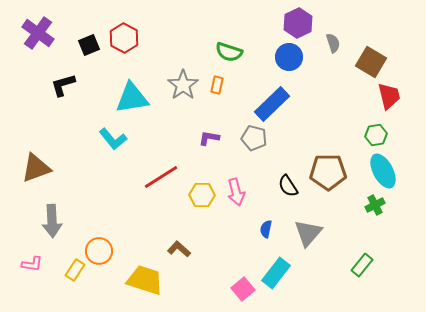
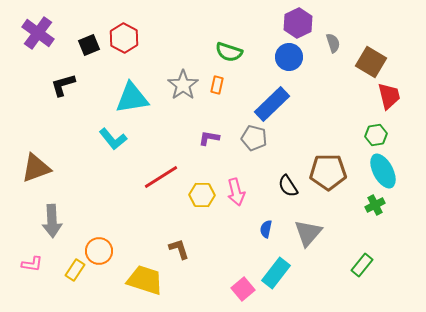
brown L-shape: rotated 30 degrees clockwise
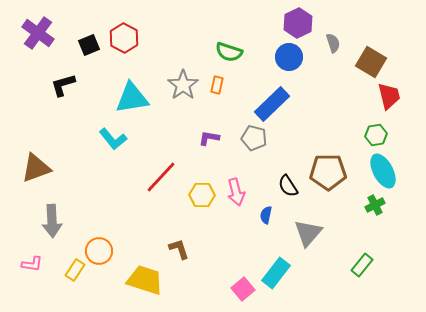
red line: rotated 15 degrees counterclockwise
blue semicircle: moved 14 px up
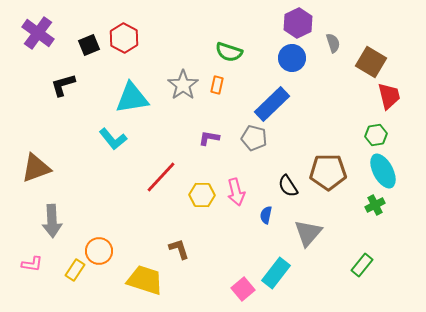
blue circle: moved 3 px right, 1 px down
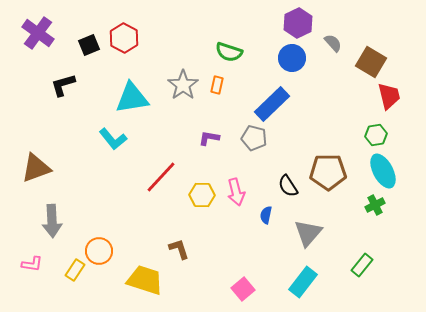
gray semicircle: rotated 24 degrees counterclockwise
cyan rectangle: moved 27 px right, 9 px down
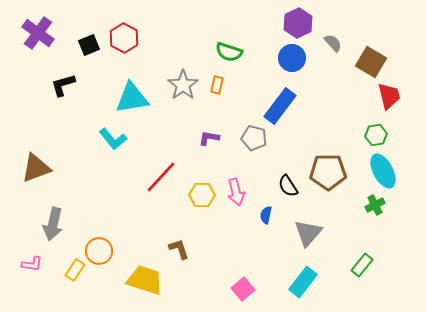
blue rectangle: moved 8 px right, 2 px down; rotated 9 degrees counterclockwise
gray arrow: moved 1 px right, 3 px down; rotated 16 degrees clockwise
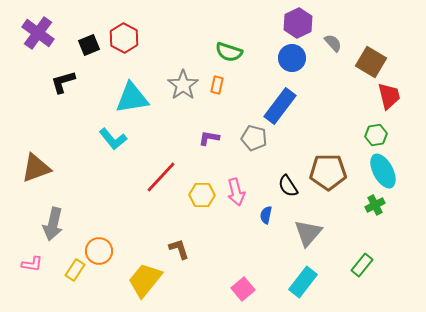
black L-shape: moved 3 px up
yellow trapezoid: rotated 69 degrees counterclockwise
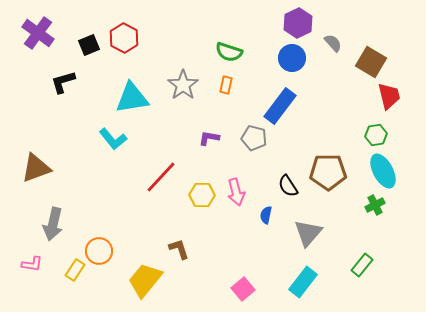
orange rectangle: moved 9 px right
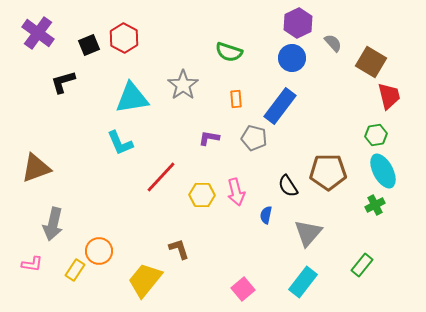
orange rectangle: moved 10 px right, 14 px down; rotated 18 degrees counterclockwise
cyan L-shape: moved 7 px right, 4 px down; rotated 16 degrees clockwise
